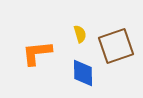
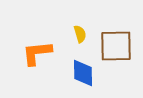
brown square: rotated 18 degrees clockwise
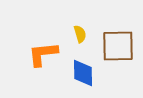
brown square: moved 2 px right
orange L-shape: moved 6 px right, 1 px down
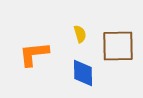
orange L-shape: moved 9 px left
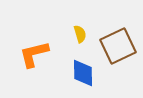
brown square: rotated 24 degrees counterclockwise
orange L-shape: rotated 8 degrees counterclockwise
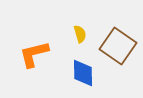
brown square: rotated 30 degrees counterclockwise
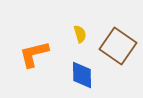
blue diamond: moved 1 px left, 2 px down
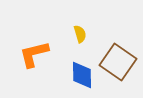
brown square: moved 16 px down
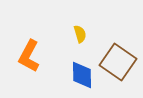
orange L-shape: moved 5 px left, 2 px down; rotated 48 degrees counterclockwise
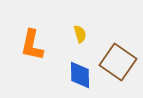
orange L-shape: moved 3 px right, 11 px up; rotated 16 degrees counterclockwise
blue diamond: moved 2 px left
